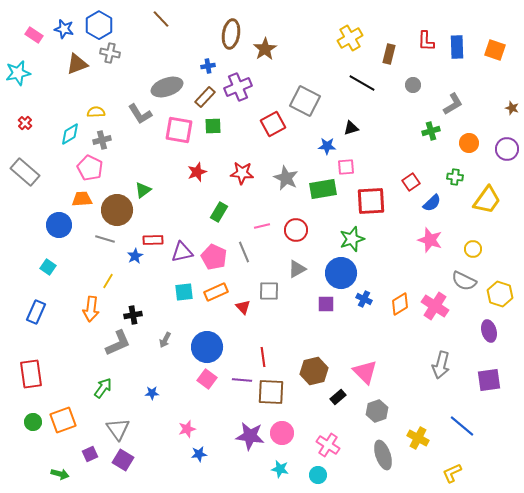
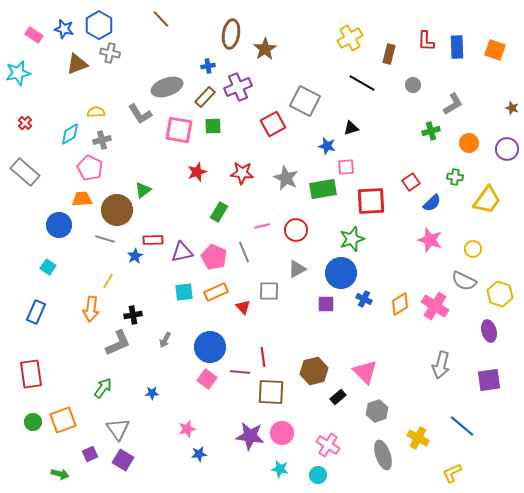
blue star at (327, 146): rotated 12 degrees clockwise
blue circle at (207, 347): moved 3 px right
purple line at (242, 380): moved 2 px left, 8 px up
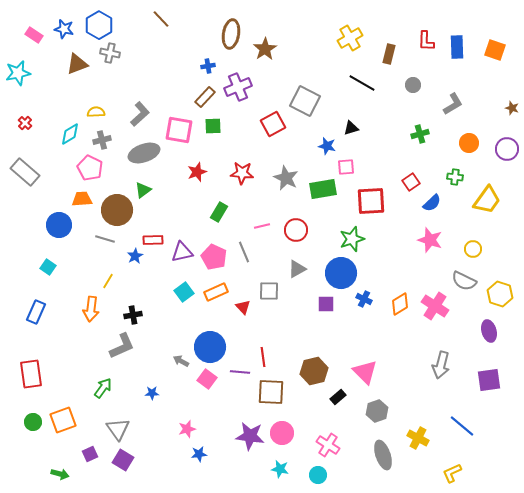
gray ellipse at (167, 87): moved 23 px left, 66 px down
gray L-shape at (140, 114): rotated 100 degrees counterclockwise
green cross at (431, 131): moved 11 px left, 3 px down
cyan square at (184, 292): rotated 30 degrees counterclockwise
gray arrow at (165, 340): moved 16 px right, 21 px down; rotated 91 degrees clockwise
gray L-shape at (118, 343): moved 4 px right, 3 px down
